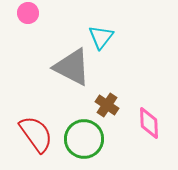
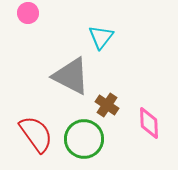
gray triangle: moved 1 px left, 9 px down
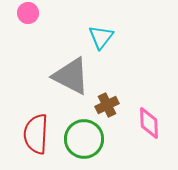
brown cross: rotated 30 degrees clockwise
red semicircle: rotated 141 degrees counterclockwise
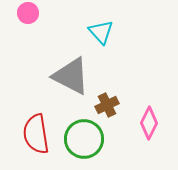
cyan triangle: moved 5 px up; rotated 20 degrees counterclockwise
pink diamond: rotated 28 degrees clockwise
red semicircle: rotated 12 degrees counterclockwise
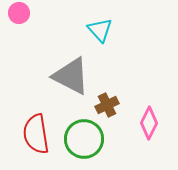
pink circle: moved 9 px left
cyan triangle: moved 1 px left, 2 px up
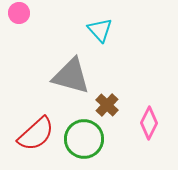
gray triangle: rotated 12 degrees counterclockwise
brown cross: rotated 20 degrees counterclockwise
red semicircle: rotated 123 degrees counterclockwise
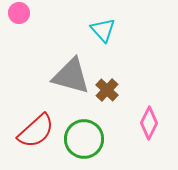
cyan triangle: moved 3 px right
brown cross: moved 15 px up
red semicircle: moved 3 px up
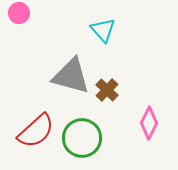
green circle: moved 2 px left, 1 px up
